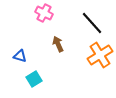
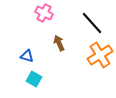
brown arrow: moved 1 px right, 1 px up
blue triangle: moved 7 px right
cyan square: rotated 28 degrees counterclockwise
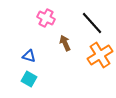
pink cross: moved 2 px right, 5 px down
brown arrow: moved 6 px right
blue triangle: moved 2 px right
cyan square: moved 5 px left
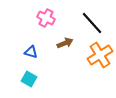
brown arrow: rotated 91 degrees clockwise
blue triangle: moved 2 px right, 4 px up
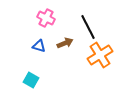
black line: moved 4 px left, 4 px down; rotated 15 degrees clockwise
blue triangle: moved 8 px right, 6 px up
cyan square: moved 2 px right, 1 px down
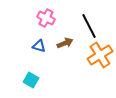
black line: moved 1 px right, 1 px up
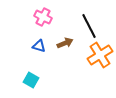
pink cross: moved 3 px left, 1 px up
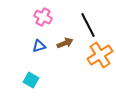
black line: moved 1 px left, 1 px up
blue triangle: rotated 32 degrees counterclockwise
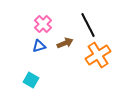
pink cross: moved 7 px down; rotated 18 degrees clockwise
orange cross: moved 2 px left
